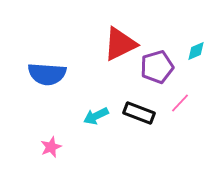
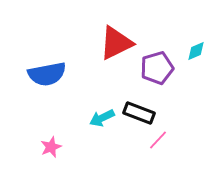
red triangle: moved 4 px left, 1 px up
purple pentagon: moved 1 px down
blue semicircle: rotated 15 degrees counterclockwise
pink line: moved 22 px left, 37 px down
cyan arrow: moved 6 px right, 2 px down
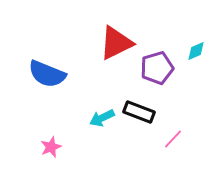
blue semicircle: rotated 33 degrees clockwise
black rectangle: moved 1 px up
pink line: moved 15 px right, 1 px up
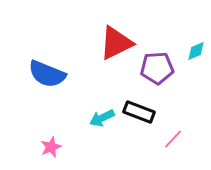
purple pentagon: rotated 12 degrees clockwise
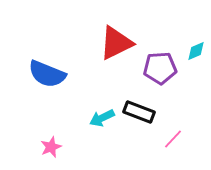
purple pentagon: moved 3 px right
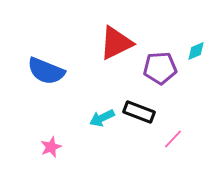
blue semicircle: moved 1 px left, 3 px up
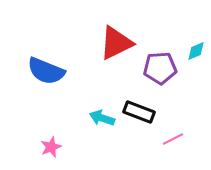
cyan arrow: rotated 45 degrees clockwise
pink line: rotated 20 degrees clockwise
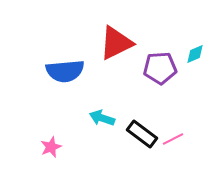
cyan diamond: moved 1 px left, 3 px down
blue semicircle: moved 19 px right; rotated 27 degrees counterclockwise
black rectangle: moved 3 px right, 22 px down; rotated 16 degrees clockwise
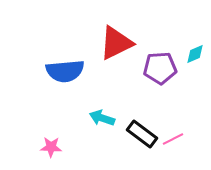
pink star: rotated 25 degrees clockwise
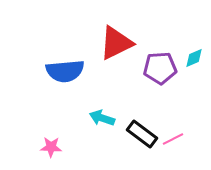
cyan diamond: moved 1 px left, 4 px down
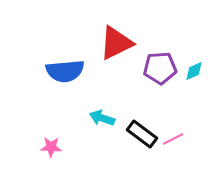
cyan diamond: moved 13 px down
